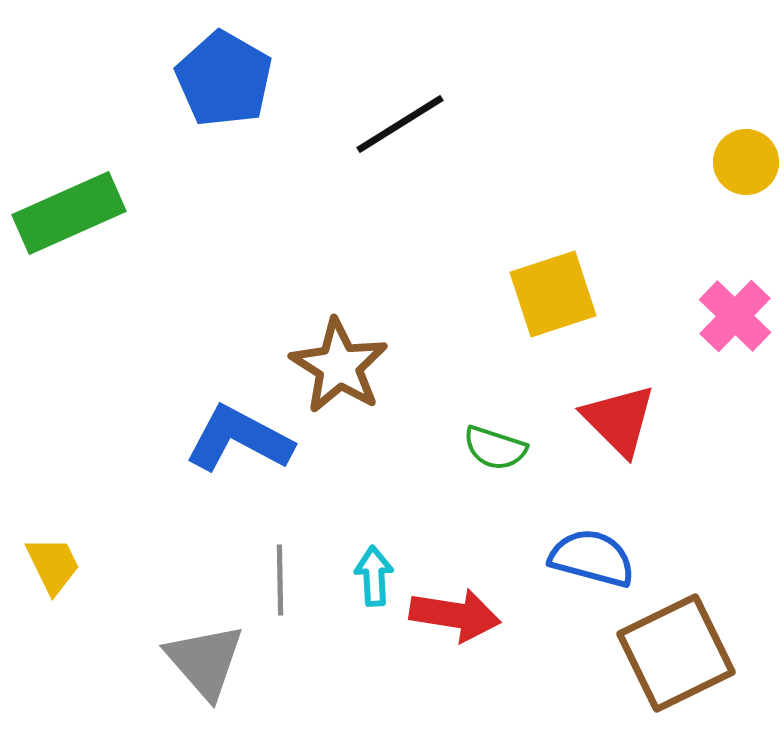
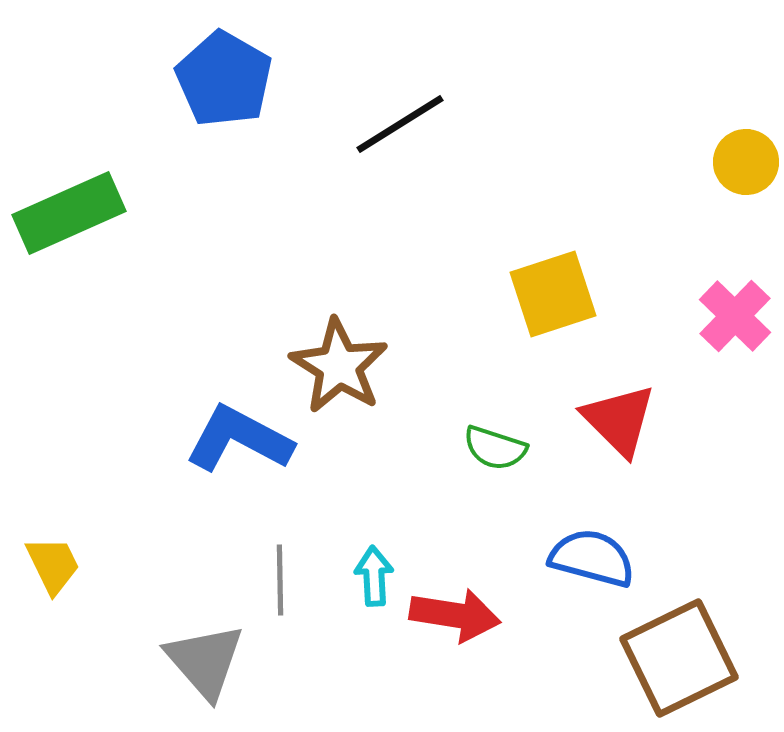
brown square: moved 3 px right, 5 px down
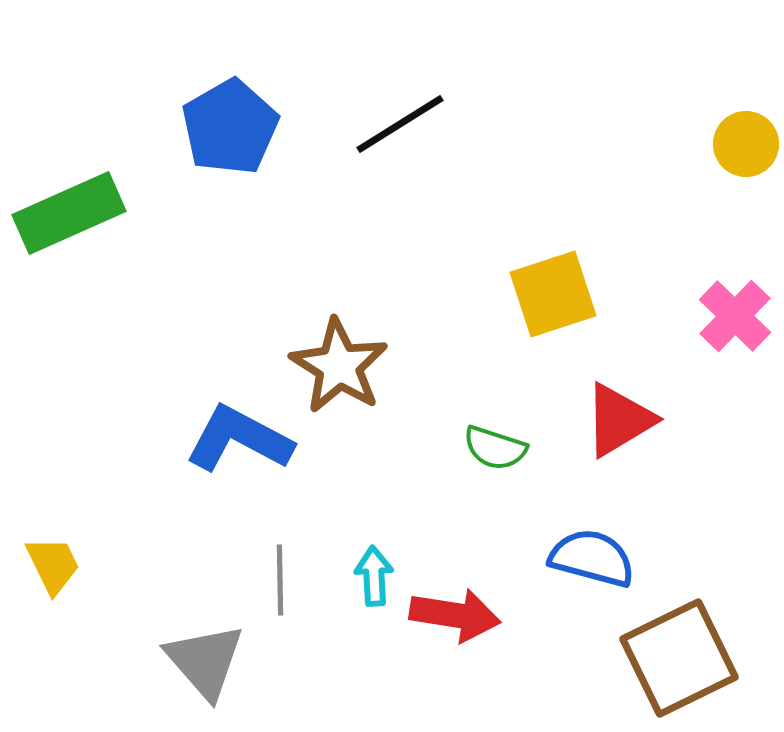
blue pentagon: moved 6 px right, 48 px down; rotated 12 degrees clockwise
yellow circle: moved 18 px up
red triangle: rotated 44 degrees clockwise
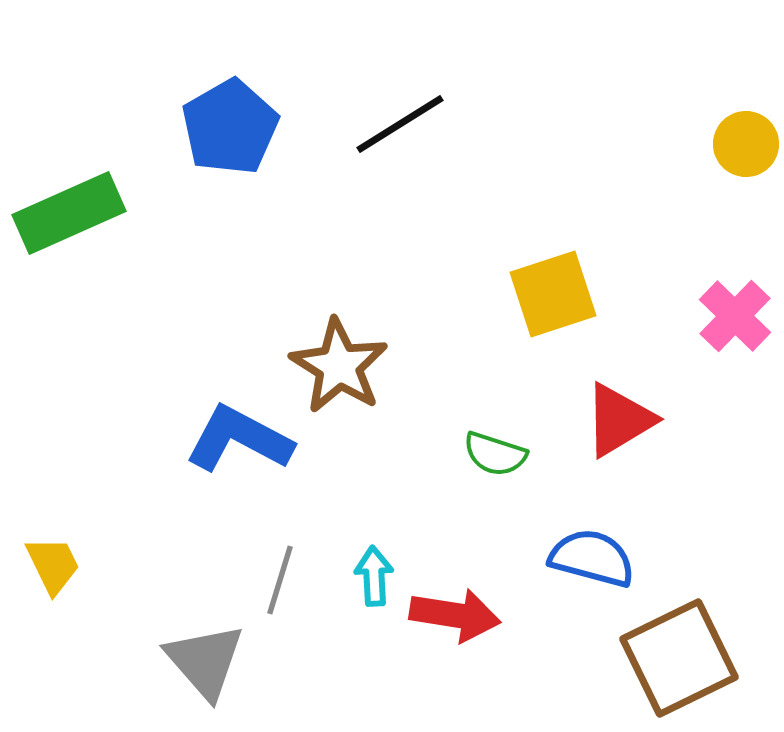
green semicircle: moved 6 px down
gray line: rotated 18 degrees clockwise
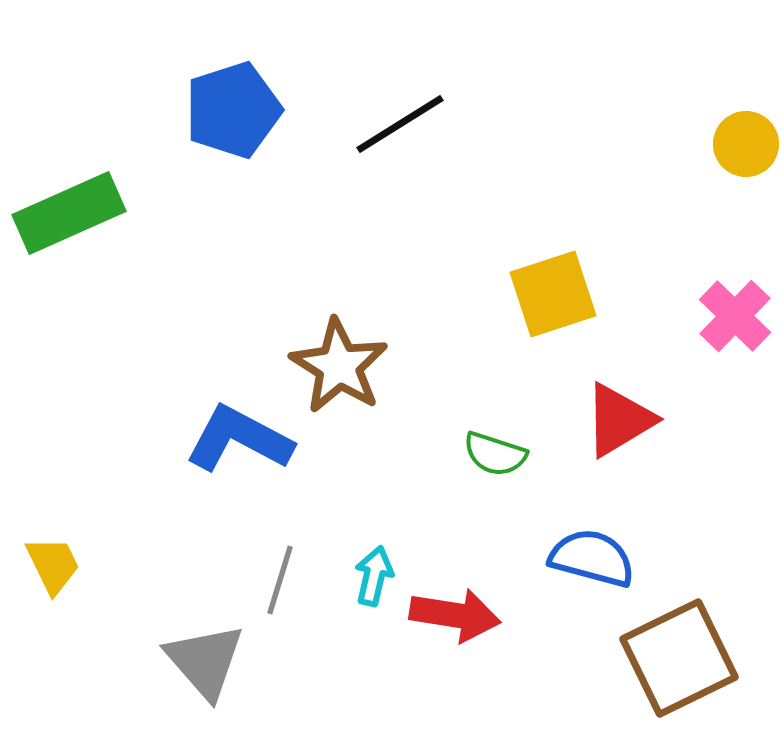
blue pentagon: moved 3 px right, 17 px up; rotated 12 degrees clockwise
cyan arrow: rotated 16 degrees clockwise
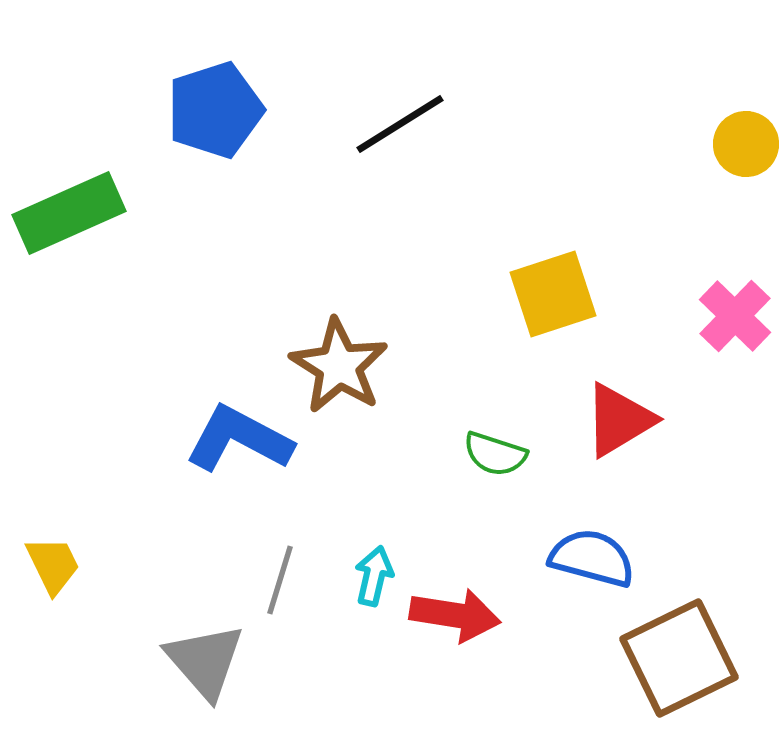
blue pentagon: moved 18 px left
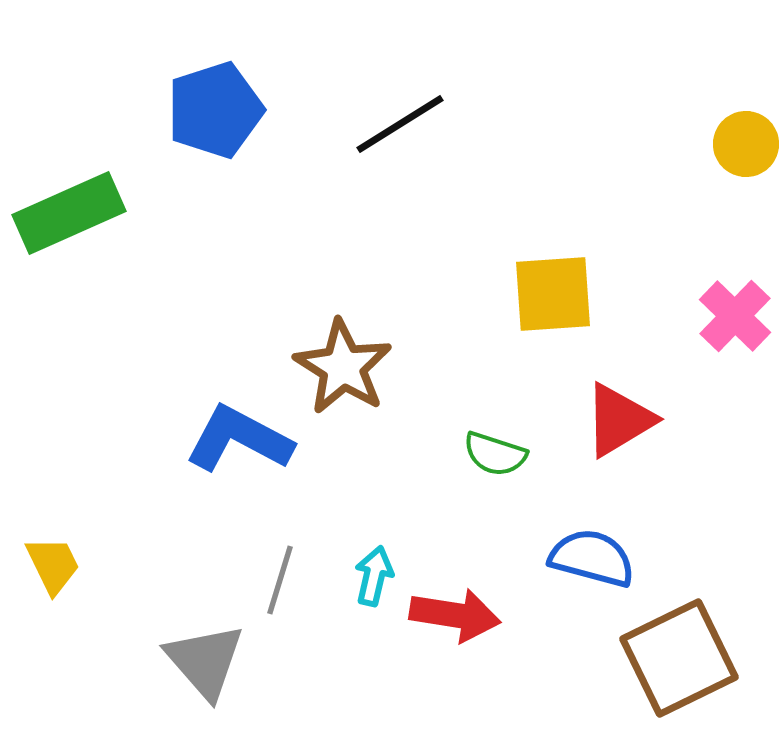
yellow square: rotated 14 degrees clockwise
brown star: moved 4 px right, 1 px down
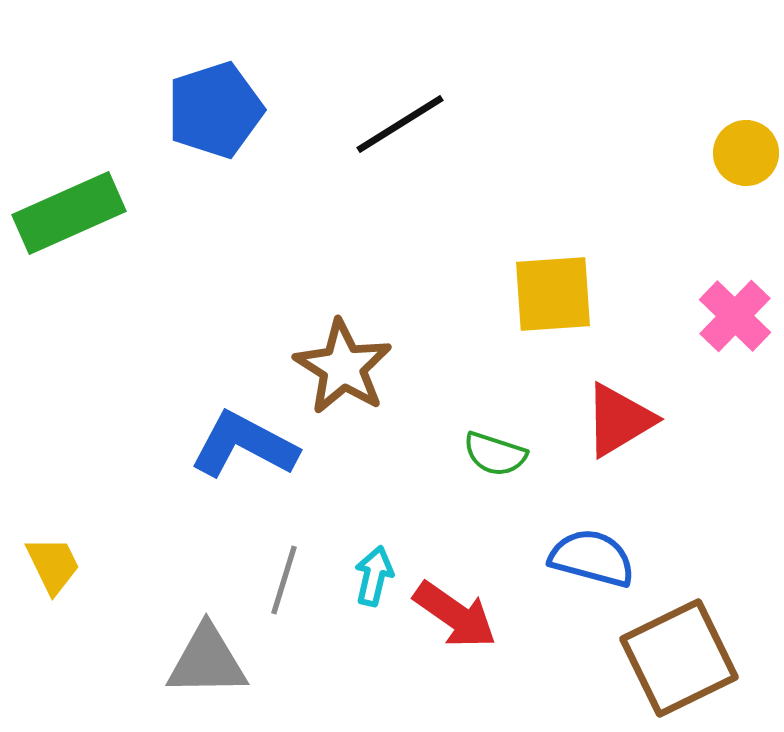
yellow circle: moved 9 px down
blue L-shape: moved 5 px right, 6 px down
gray line: moved 4 px right
red arrow: rotated 26 degrees clockwise
gray triangle: moved 2 px right; rotated 50 degrees counterclockwise
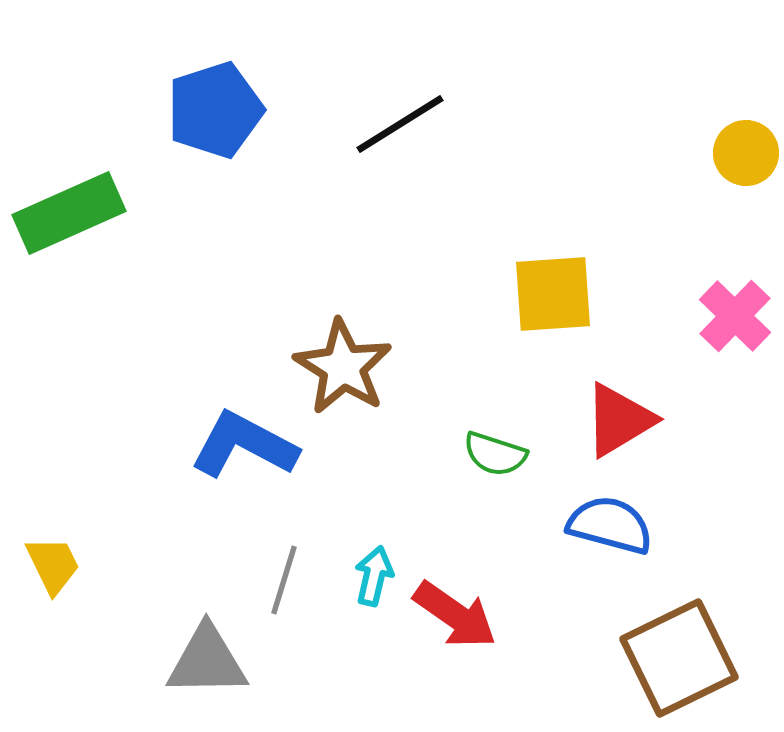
blue semicircle: moved 18 px right, 33 px up
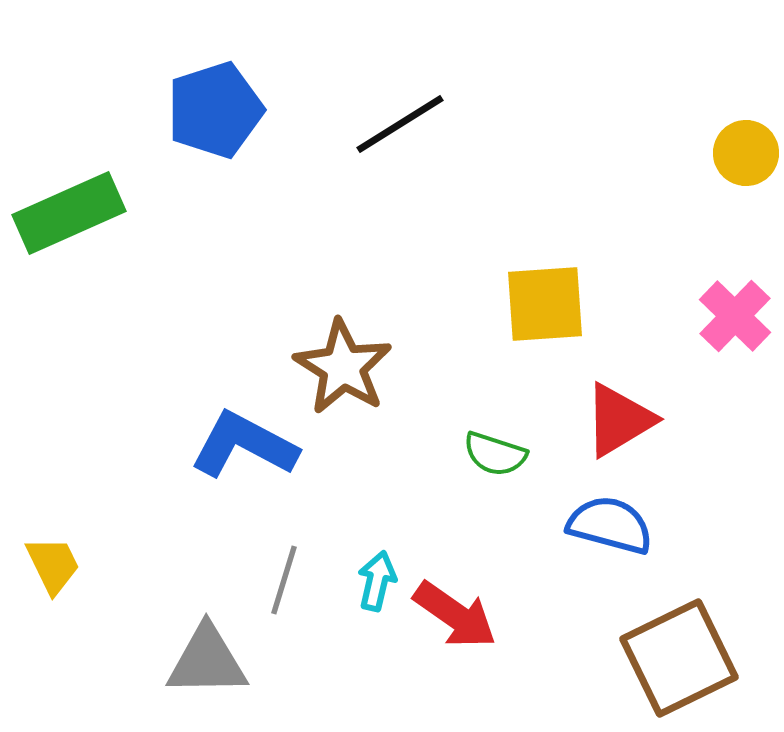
yellow square: moved 8 px left, 10 px down
cyan arrow: moved 3 px right, 5 px down
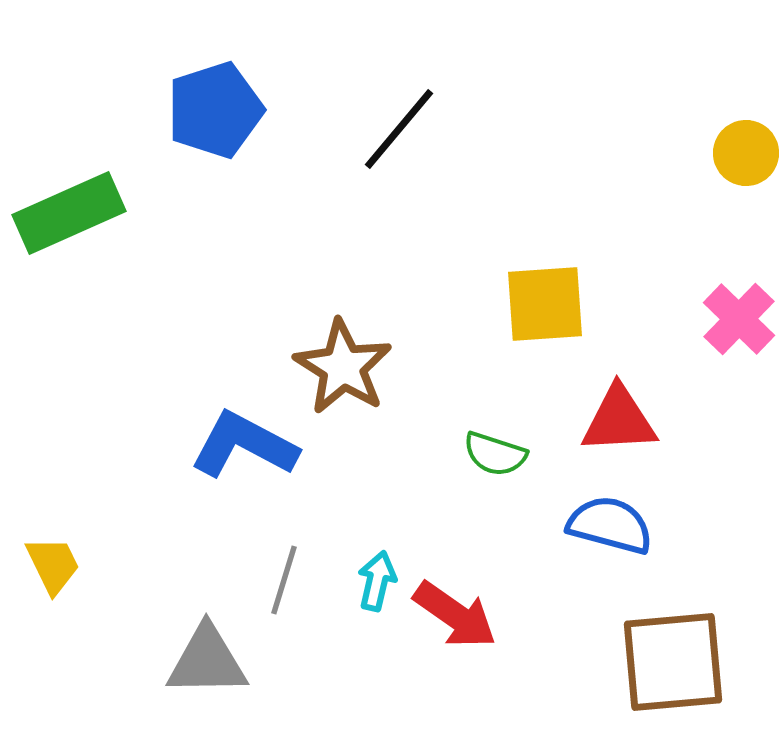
black line: moved 1 px left, 5 px down; rotated 18 degrees counterclockwise
pink cross: moved 4 px right, 3 px down
red triangle: rotated 28 degrees clockwise
brown square: moved 6 px left, 4 px down; rotated 21 degrees clockwise
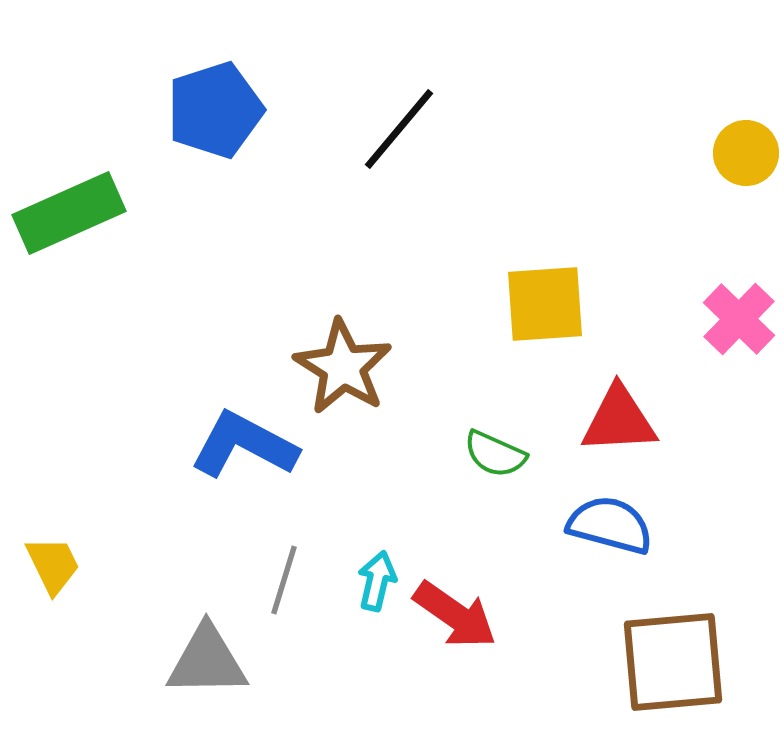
green semicircle: rotated 6 degrees clockwise
